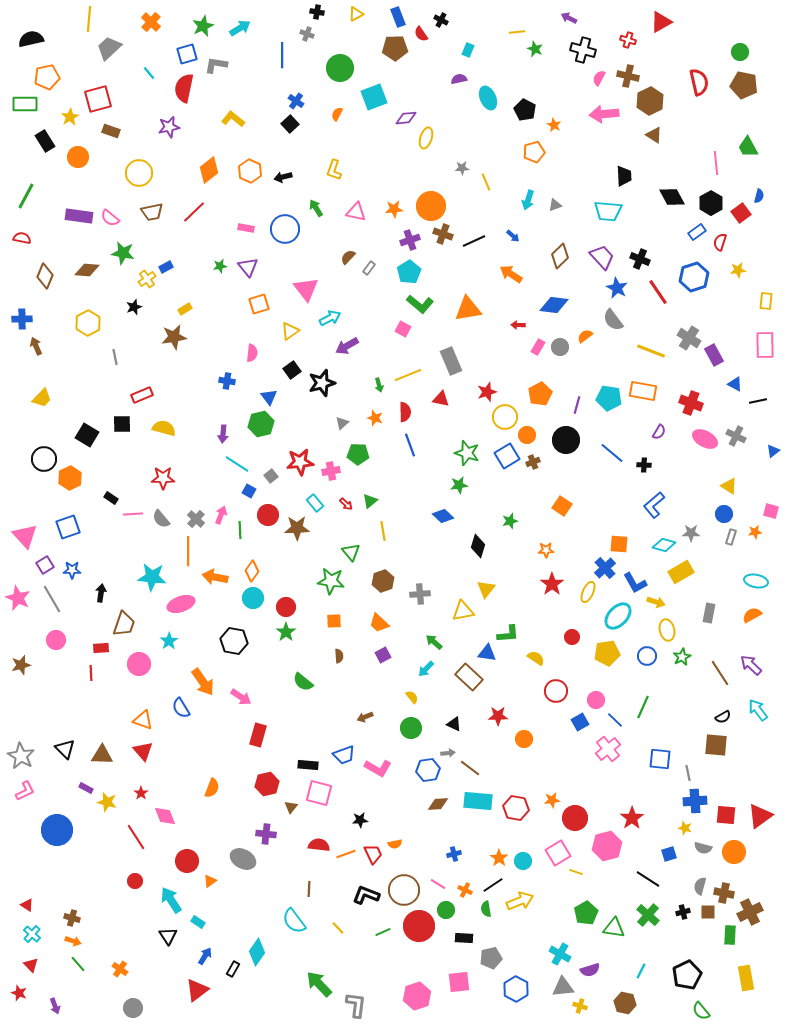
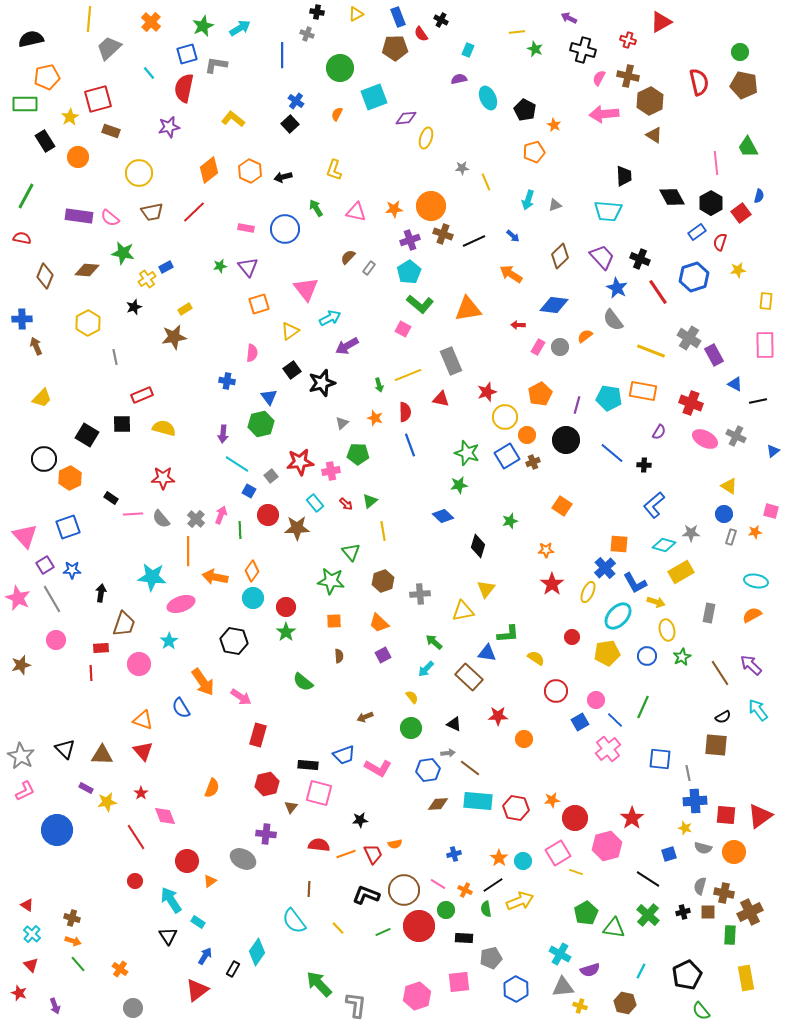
yellow star at (107, 802): rotated 24 degrees counterclockwise
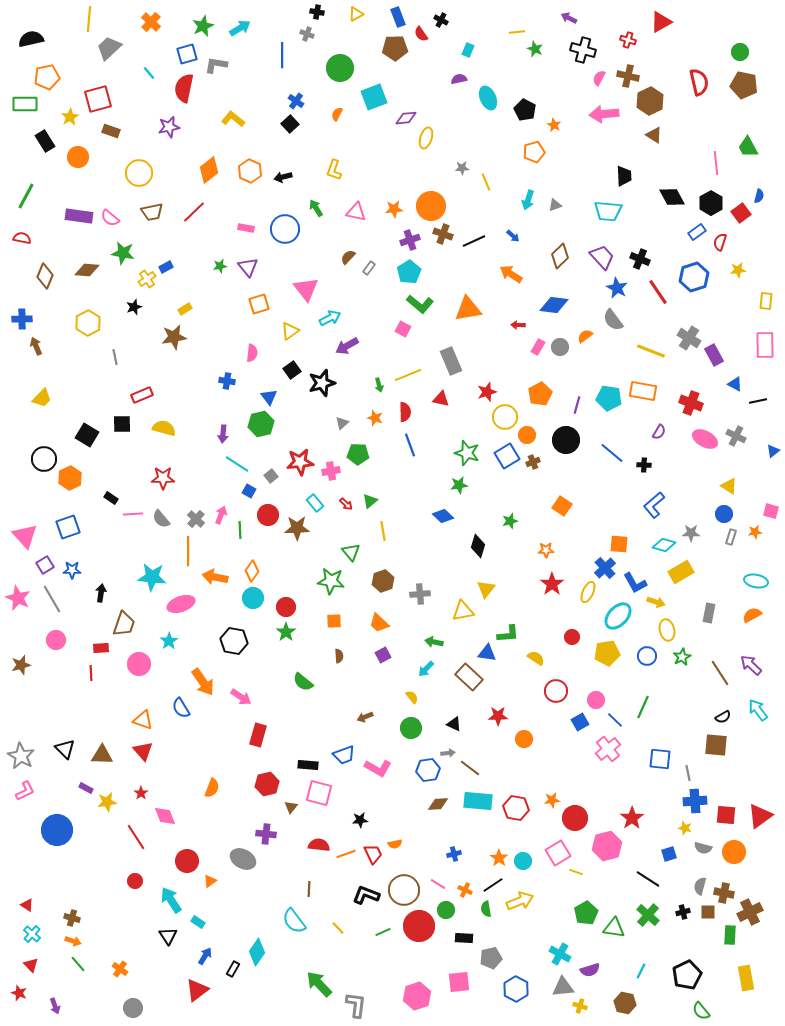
green arrow at (434, 642): rotated 30 degrees counterclockwise
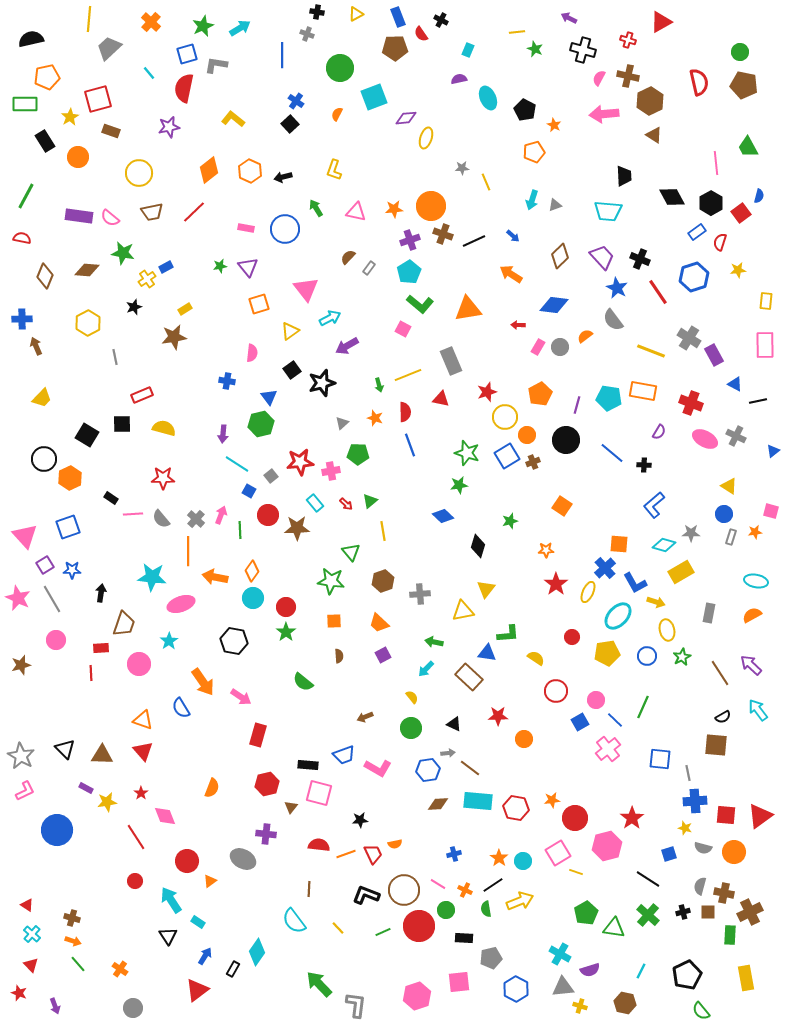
cyan arrow at (528, 200): moved 4 px right
red star at (552, 584): moved 4 px right
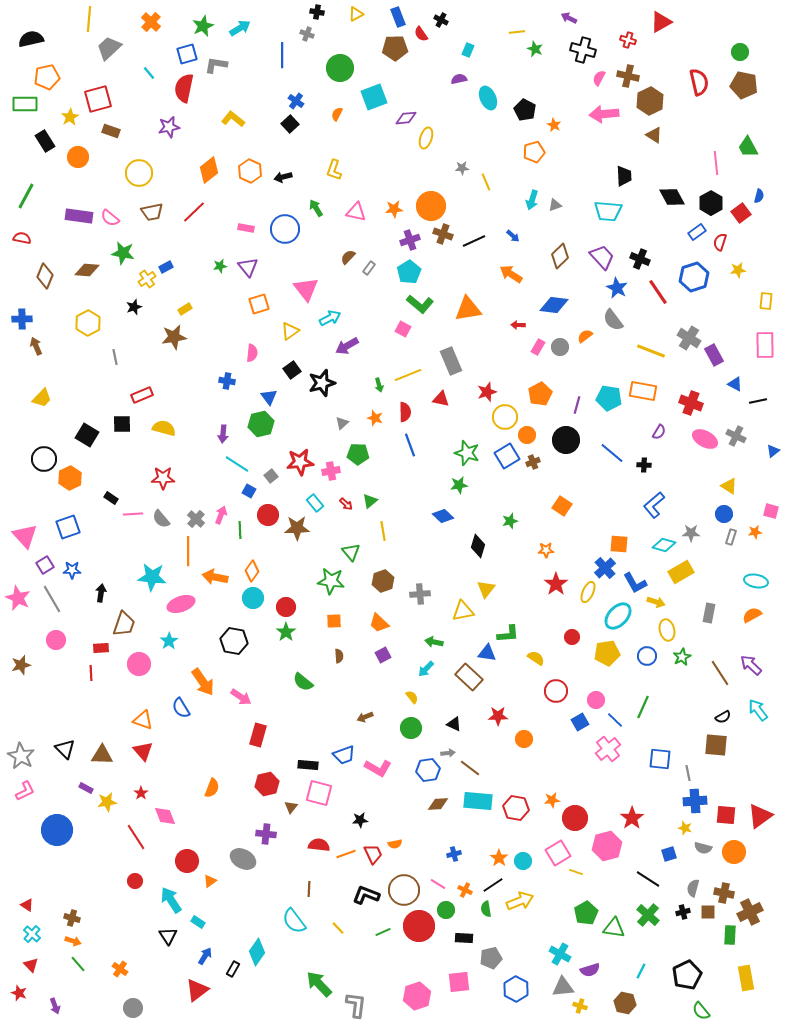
gray semicircle at (700, 886): moved 7 px left, 2 px down
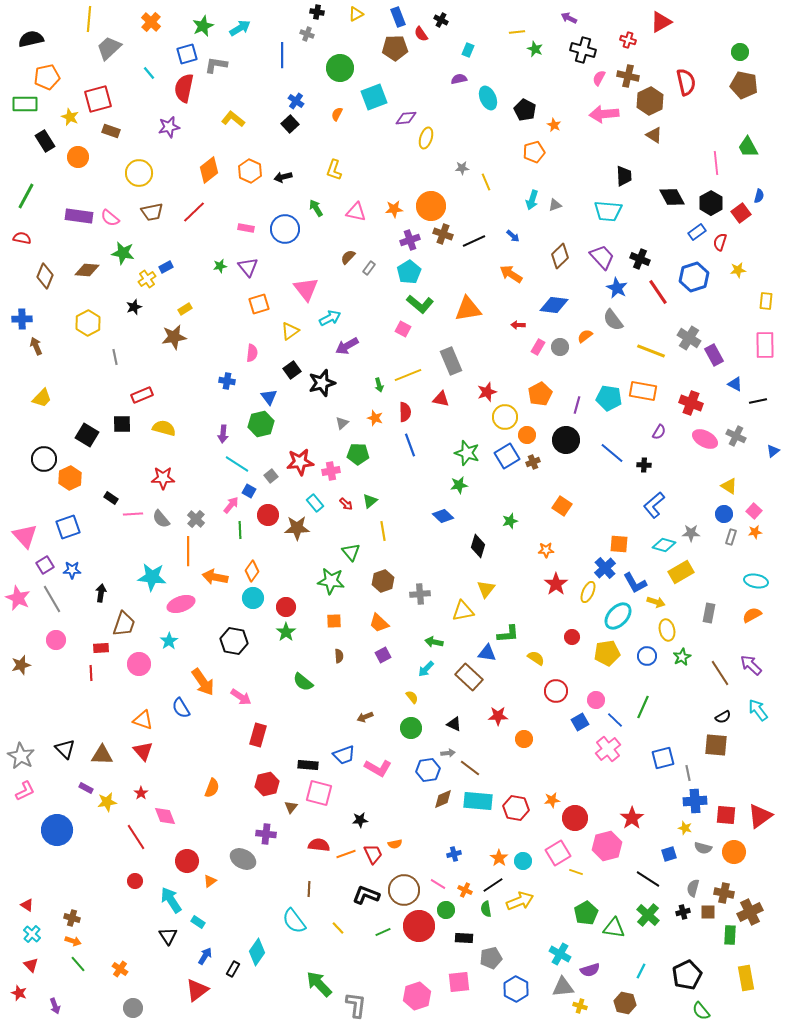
red semicircle at (699, 82): moved 13 px left
yellow star at (70, 117): rotated 18 degrees counterclockwise
pink square at (771, 511): moved 17 px left; rotated 28 degrees clockwise
pink arrow at (221, 515): moved 10 px right, 10 px up; rotated 18 degrees clockwise
blue square at (660, 759): moved 3 px right, 1 px up; rotated 20 degrees counterclockwise
brown diamond at (438, 804): moved 5 px right, 5 px up; rotated 20 degrees counterclockwise
